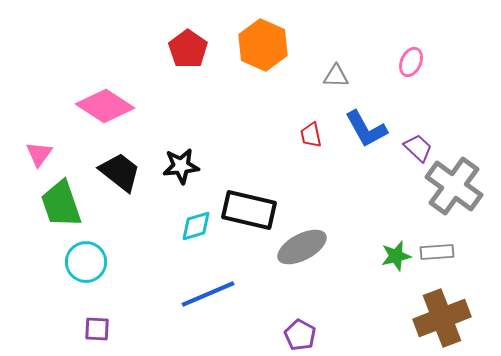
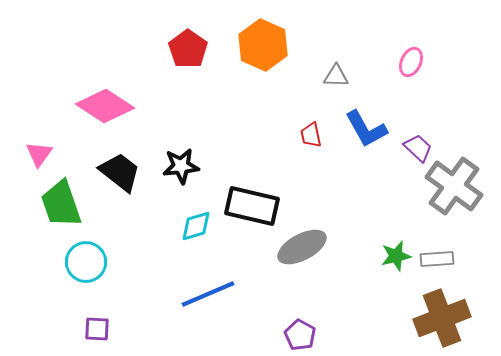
black rectangle: moved 3 px right, 4 px up
gray rectangle: moved 7 px down
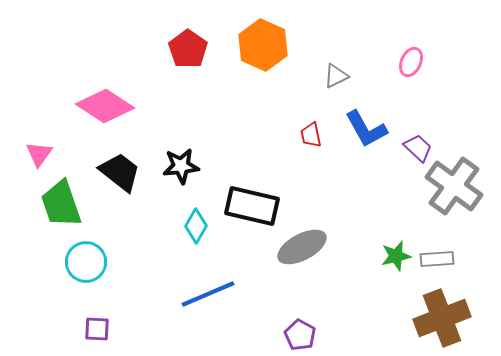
gray triangle: rotated 28 degrees counterclockwise
cyan diamond: rotated 44 degrees counterclockwise
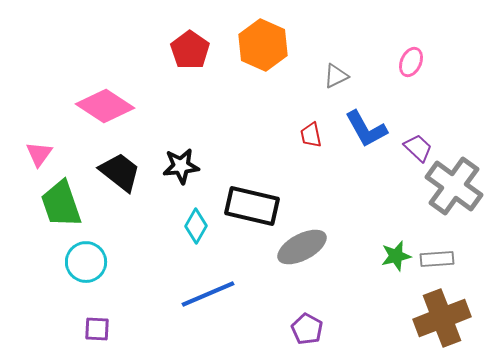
red pentagon: moved 2 px right, 1 px down
purple pentagon: moved 7 px right, 6 px up
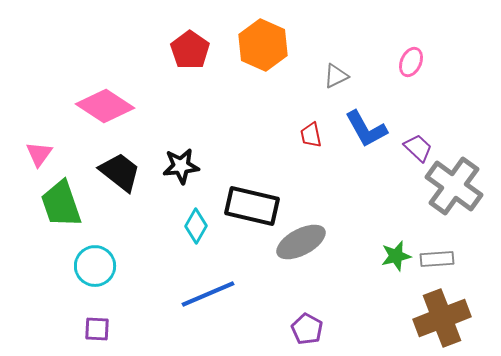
gray ellipse: moved 1 px left, 5 px up
cyan circle: moved 9 px right, 4 px down
